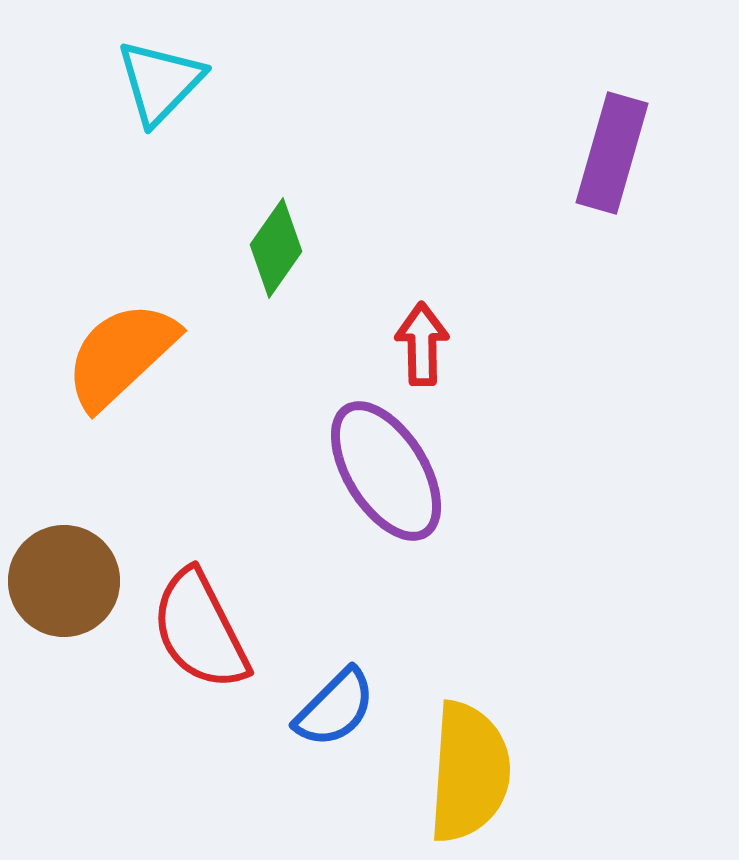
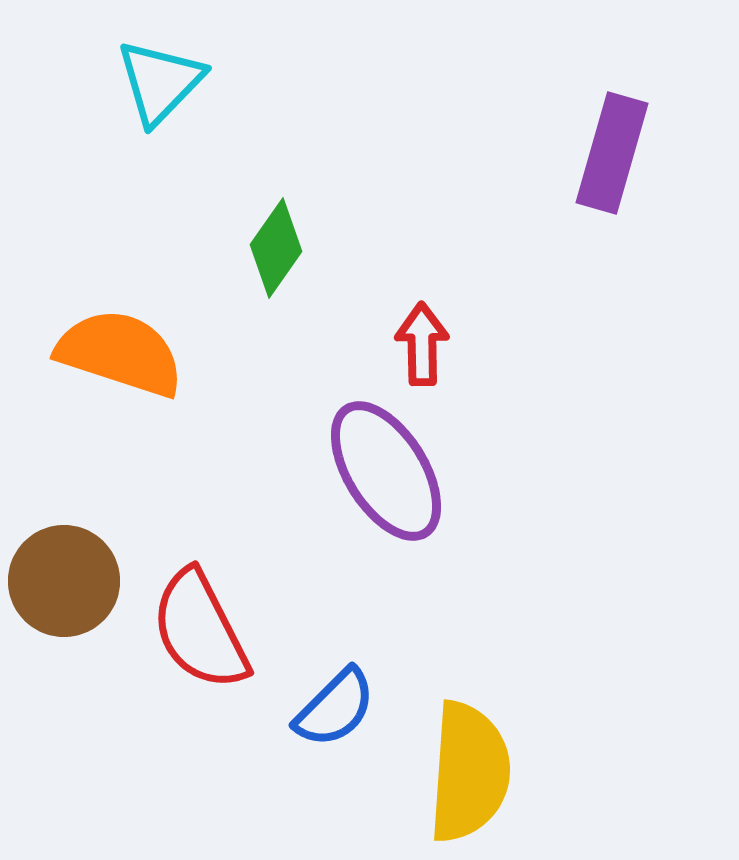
orange semicircle: moved 1 px left, 2 px up; rotated 61 degrees clockwise
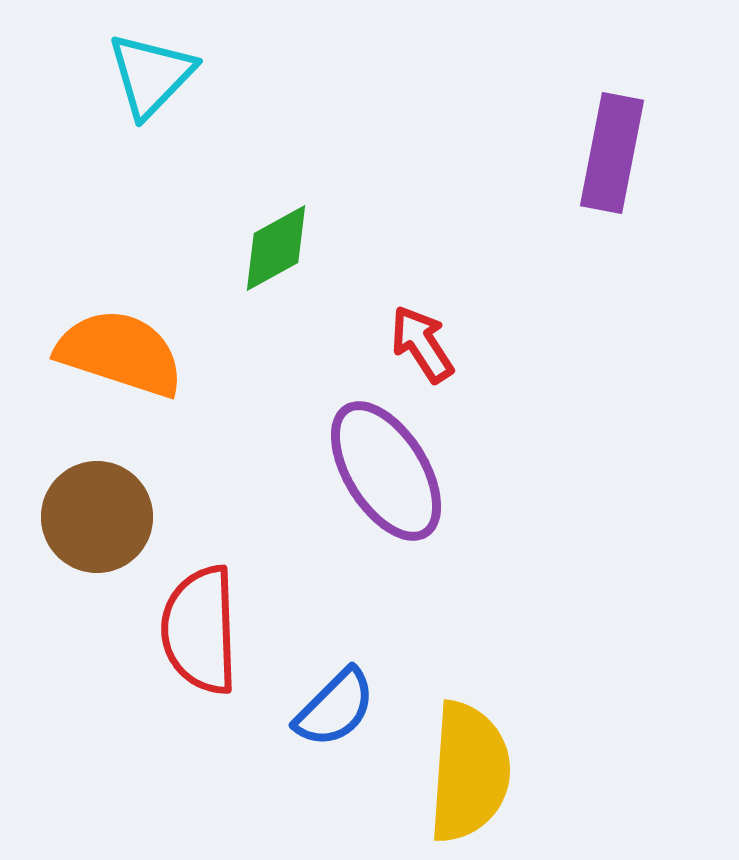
cyan triangle: moved 9 px left, 7 px up
purple rectangle: rotated 5 degrees counterclockwise
green diamond: rotated 26 degrees clockwise
red arrow: rotated 32 degrees counterclockwise
brown circle: moved 33 px right, 64 px up
red semicircle: rotated 25 degrees clockwise
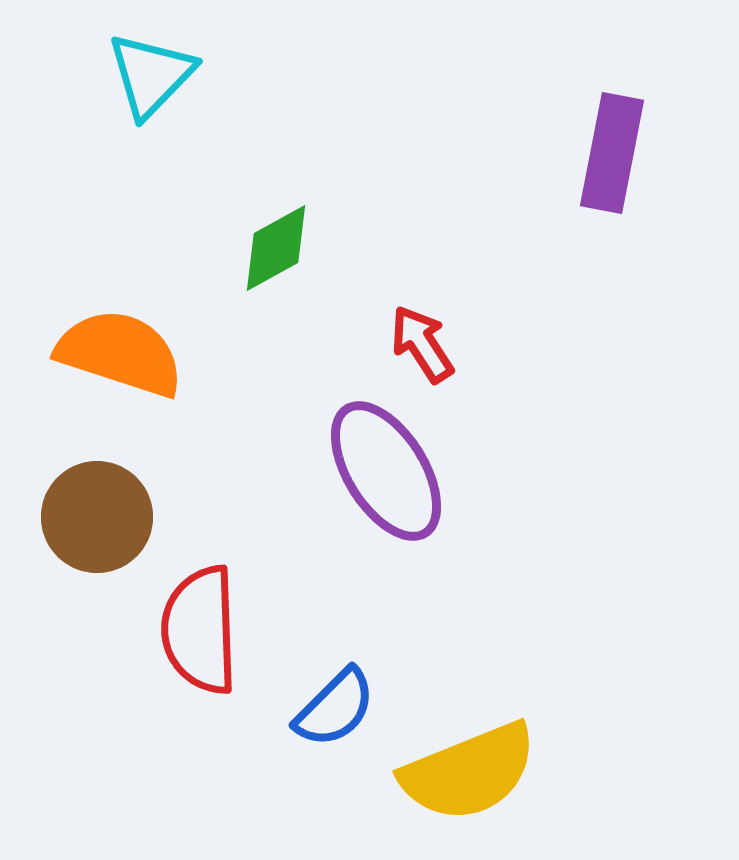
yellow semicircle: rotated 64 degrees clockwise
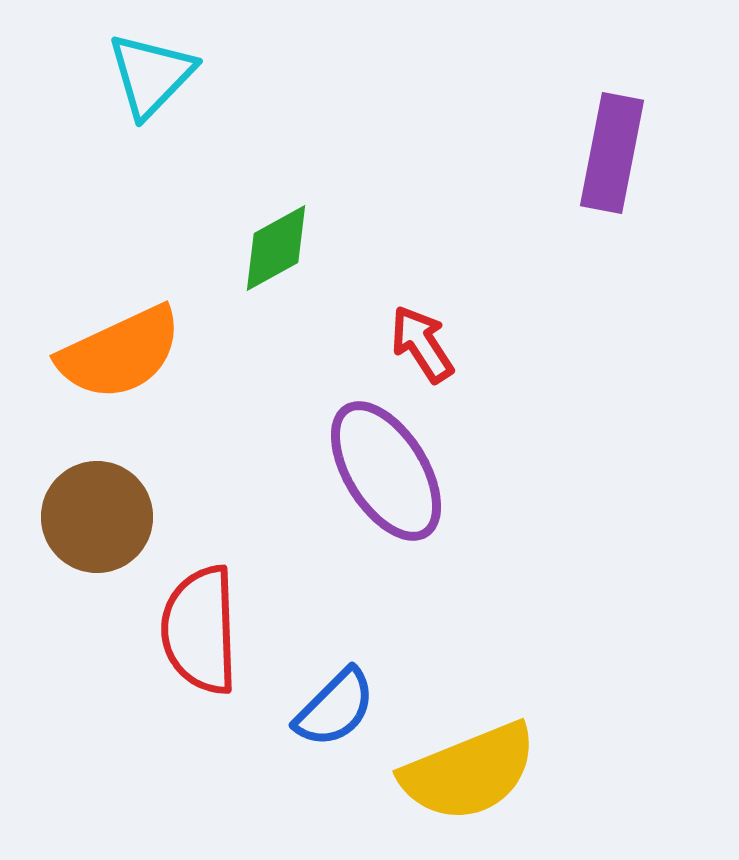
orange semicircle: rotated 137 degrees clockwise
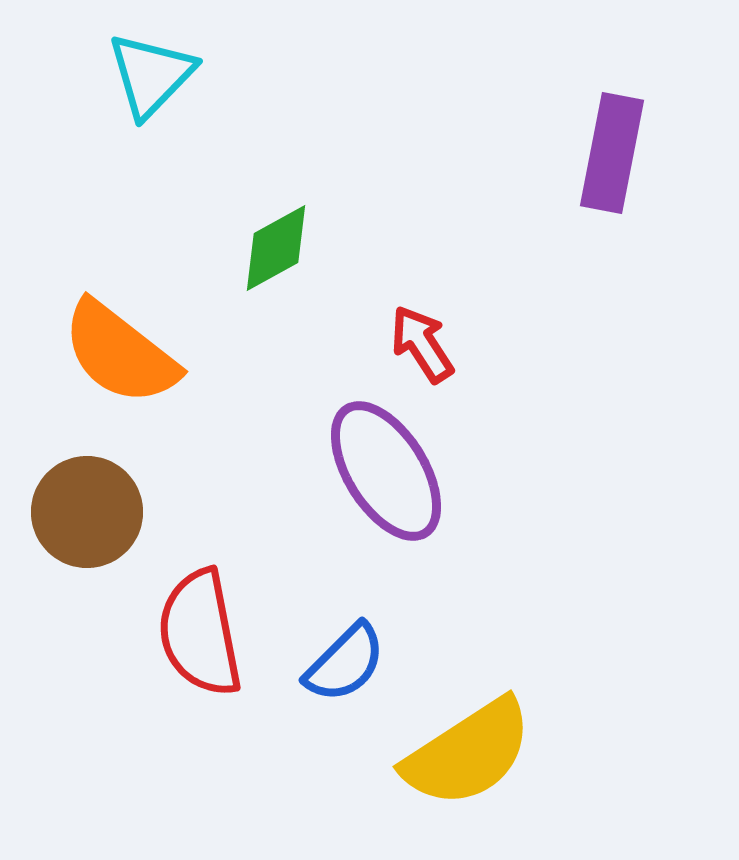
orange semicircle: rotated 63 degrees clockwise
brown circle: moved 10 px left, 5 px up
red semicircle: moved 3 px down; rotated 9 degrees counterclockwise
blue semicircle: moved 10 px right, 45 px up
yellow semicircle: moved 1 px left, 19 px up; rotated 11 degrees counterclockwise
